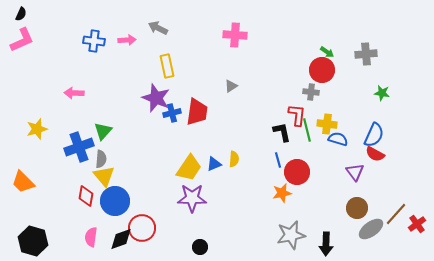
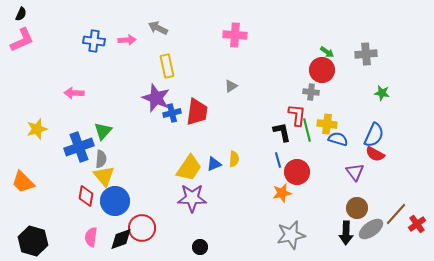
black arrow at (326, 244): moved 20 px right, 11 px up
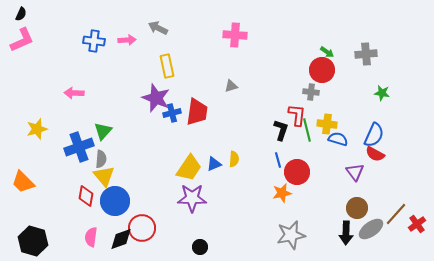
gray triangle at (231, 86): rotated 16 degrees clockwise
black L-shape at (282, 132): moved 1 px left, 2 px up; rotated 30 degrees clockwise
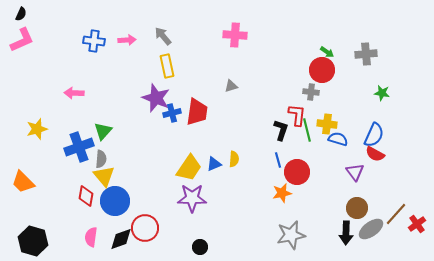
gray arrow at (158, 28): moved 5 px right, 8 px down; rotated 24 degrees clockwise
red circle at (142, 228): moved 3 px right
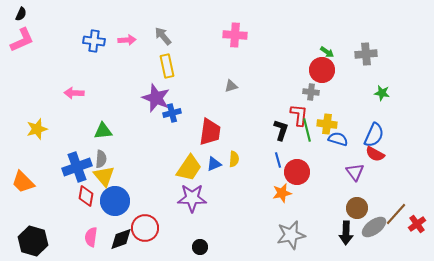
red trapezoid at (197, 112): moved 13 px right, 20 px down
red L-shape at (297, 115): moved 2 px right
green triangle at (103, 131): rotated 42 degrees clockwise
blue cross at (79, 147): moved 2 px left, 20 px down
gray ellipse at (371, 229): moved 3 px right, 2 px up
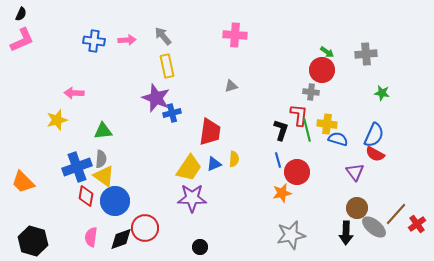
yellow star at (37, 129): moved 20 px right, 9 px up
yellow triangle at (104, 176): rotated 15 degrees counterclockwise
gray ellipse at (374, 227): rotated 75 degrees clockwise
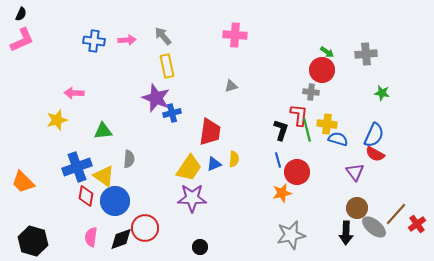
gray semicircle at (101, 159): moved 28 px right
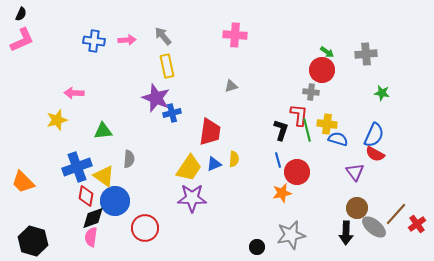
black diamond at (121, 239): moved 28 px left, 21 px up
black circle at (200, 247): moved 57 px right
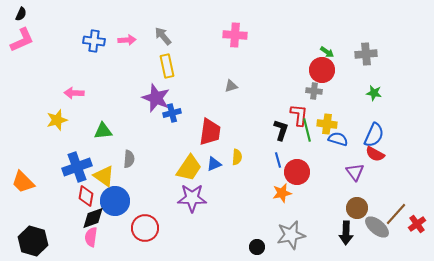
gray cross at (311, 92): moved 3 px right, 1 px up
green star at (382, 93): moved 8 px left
yellow semicircle at (234, 159): moved 3 px right, 2 px up
gray ellipse at (374, 227): moved 3 px right
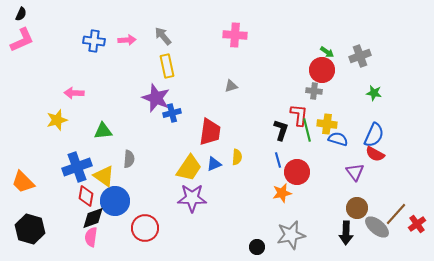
gray cross at (366, 54): moved 6 px left, 2 px down; rotated 15 degrees counterclockwise
black hexagon at (33, 241): moved 3 px left, 12 px up
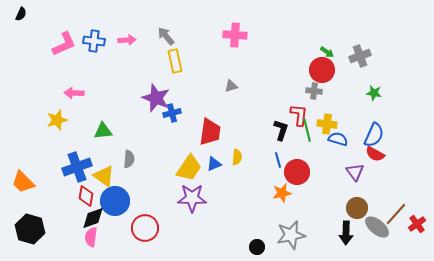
gray arrow at (163, 36): moved 3 px right
pink L-shape at (22, 40): moved 42 px right, 4 px down
yellow rectangle at (167, 66): moved 8 px right, 5 px up
